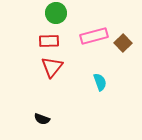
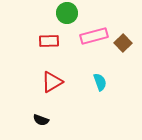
green circle: moved 11 px right
red triangle: moved 15 px down; rotated 20 degrees clockwise
black semicircle: moved 1 px left, 1 px down
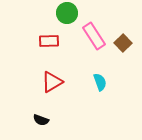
pink rectangle: rotated 72 degrees clockwise
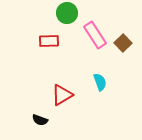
pink rectangle: moved 1 px right, 1 px up
red triangle: moved 10 px right, 13 px down
black semicircle: moved 1 px left
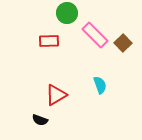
pink rectangle: rotated 12 degrees counterclockwise
cyan semicircle: moved 3 px down
red triangle: moved 6 px left
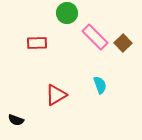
pink rectangle: moved 2 px down
red rectangle: moved 12 px left, 2 px down
black semicircle: moved 24 px left
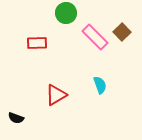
green circle: moved 1 px left
brown square: moved 1 px left, 11 px up
black semicircle: moved 2 px up
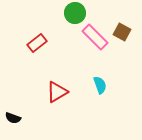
green circle: moved 9 px right
brown square: rotated 18 degrees counterclockwise
red rectangle: rotated 36 degrees counterclockwise
red triangle: moved 1 px right, 3 px up
black semicircle: moved 3 px left
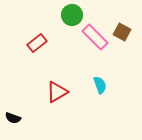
green circle: moved 3 px left, 2 px down
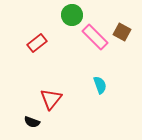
red triangle: moved 6 px left, 7 px down; rotated 20 degrees counterclockwise
black semicircle: moved 19 px right, 4 px down
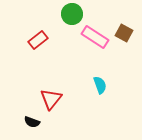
green circle: moved 1 px up
brown square: moved 2 px right, 1 px down
pink rectangle: rotated 12 degrees counterclockwise
red rectangle: moved 1 px right, 3 px up
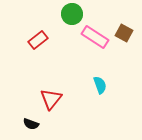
black semicircle: moved 1 px left, 2 px down
